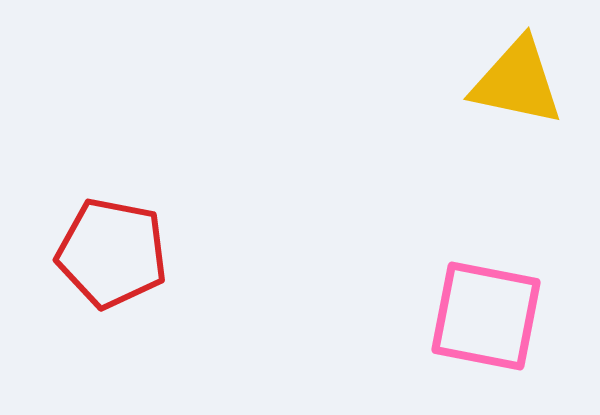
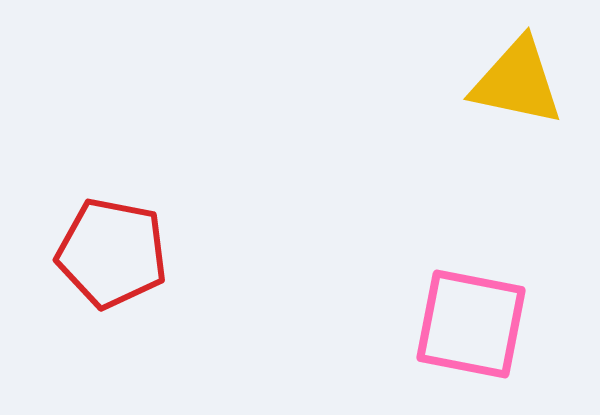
pink square: moved 15 px left, 8 px down
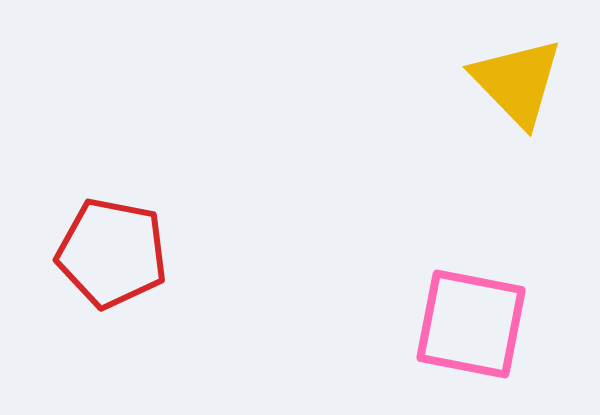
yellow triangle: rotated 34 degrees clockwise
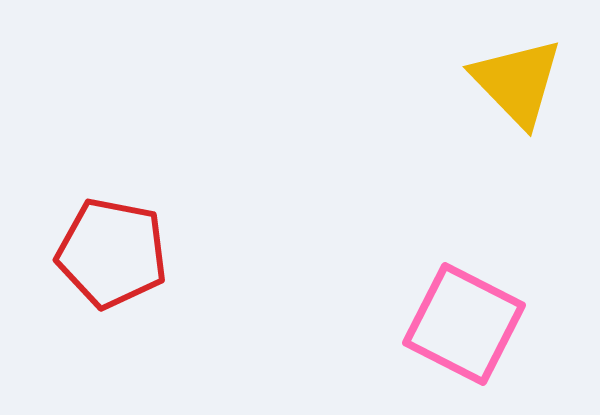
pink square: moved 7 px left; rotated 16 degrees clockwise
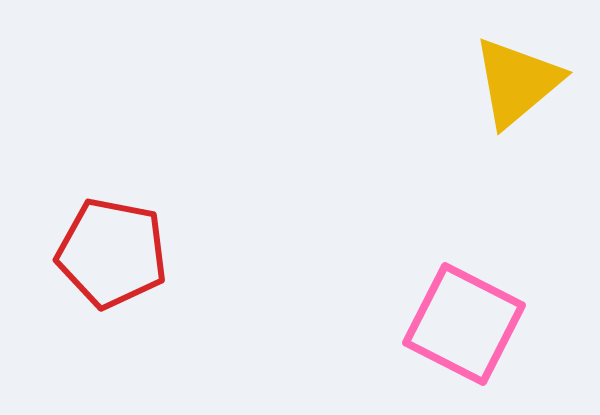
yellow triangle: rotated 34 degrees clockwise
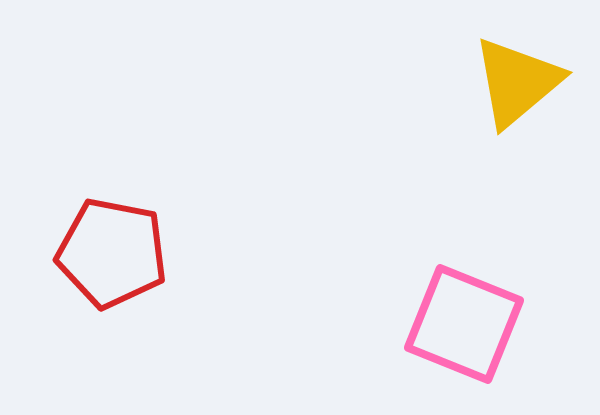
pink square: rotated 5 degrees counterclockwise
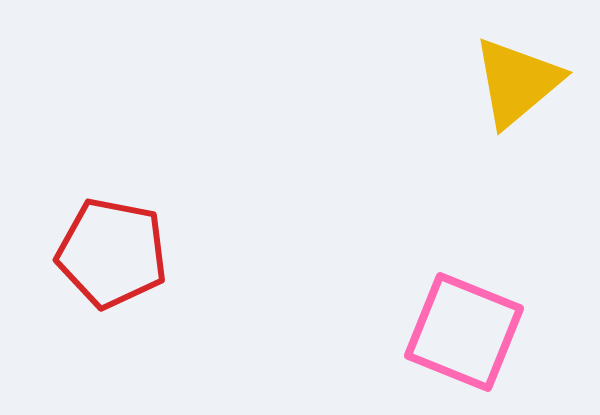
pink square: moved 8 px down
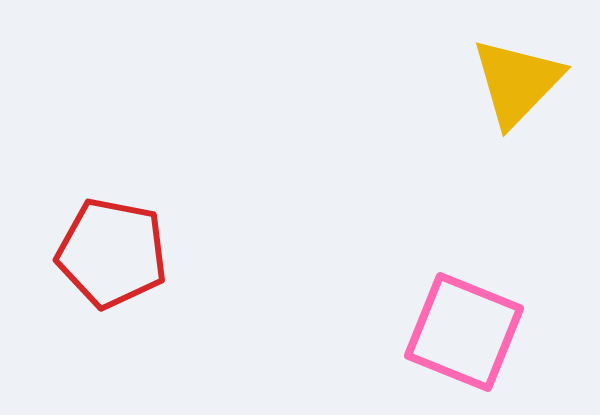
yellow triangle: rotated 6 degrees counterclockwise
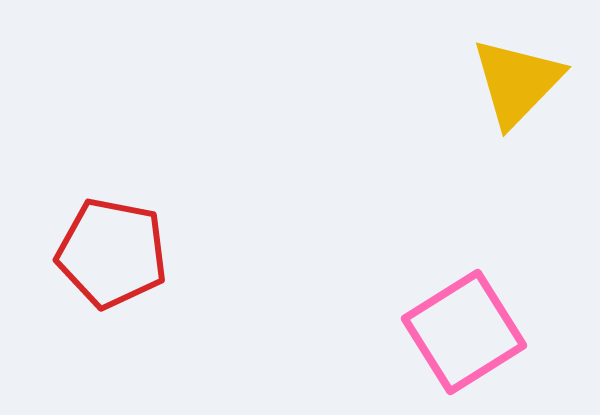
pink square: rotated 36 degrees clockwise
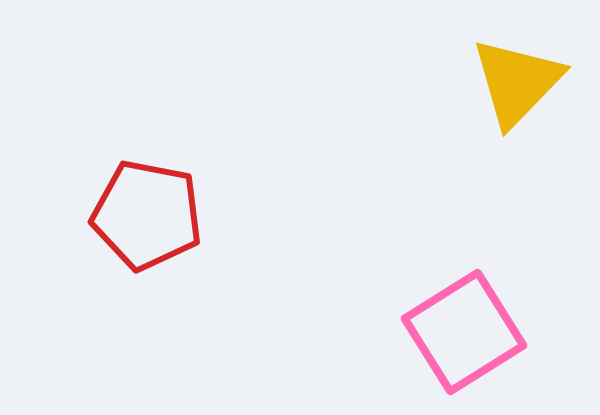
red pentagon: moved 35 px right, 38 px up
